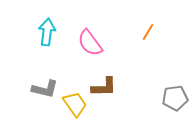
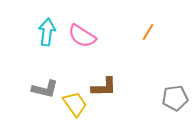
pink semicircle: moved 8 px left, 7 px up; rotated 20 degrees counterclockwise
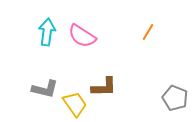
gray pentagon: rotated 30 degrees clockwise
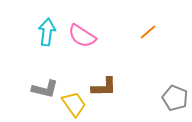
orange line: rotated 18 degrees clockwise
yellow trapezoid: moved 1 px left
